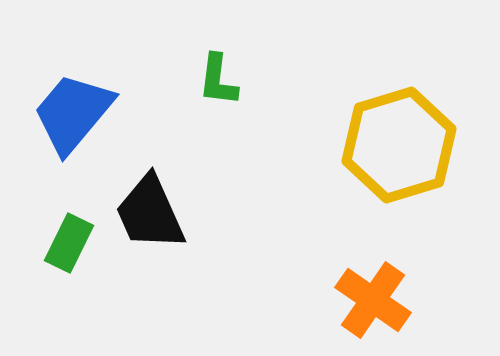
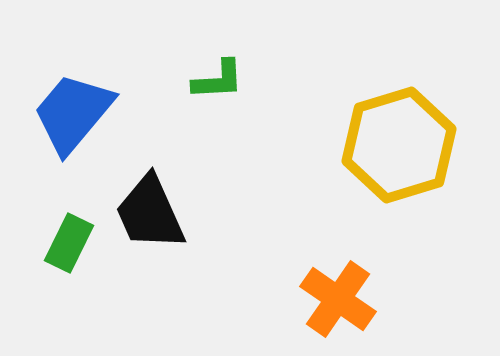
green L-shape: rotated 100 degrees counterclockwise
orange cross: moved 35 px left, 1 px up
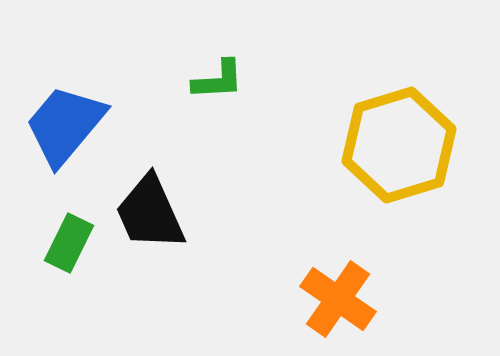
blue trapezoid: moved 8 px left, 12 px down
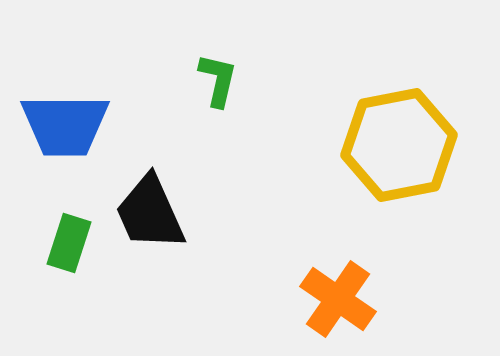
green L-shape: rotated 74 degrees counterclockwise
blue trapezoid: rotated 130 degrees counterclockwise
yellow hexagon: rotated 6 degrees clockwise
green rectangle: rotated 8 degrees counterclockwise
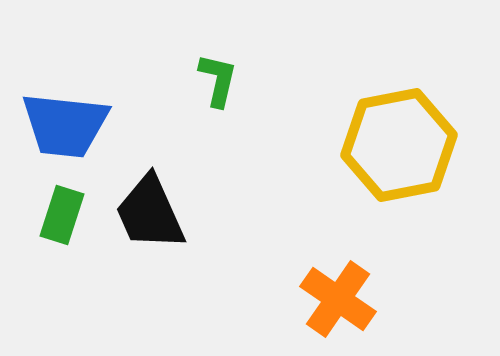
blue trapezoid: rotated 6 degrees clockwise
green rectangle: moved 7 px left, 28 px up
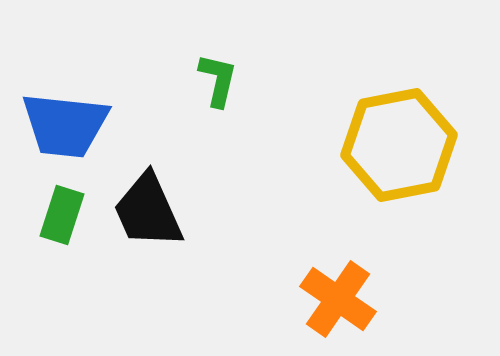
black trapezoid: moved 2 px left, 2 px up
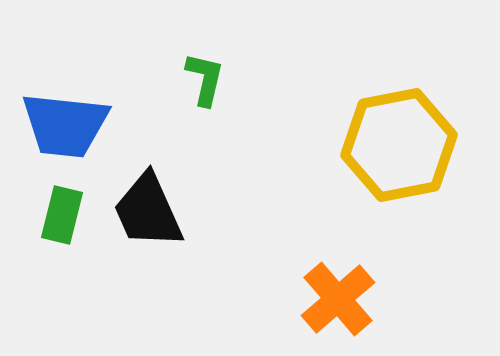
green L-shape: moved 13 px left, 1 px up
green rectangle: rotated 4 degrees counterclockwise
orange cross: rotated 14 degrees clockwise
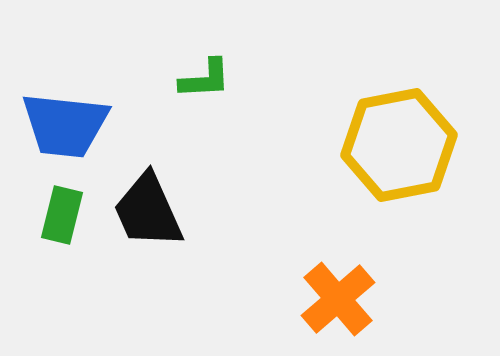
green L-shape: rotated 74 degrees clockwise
